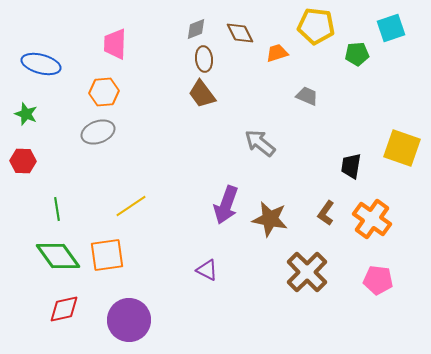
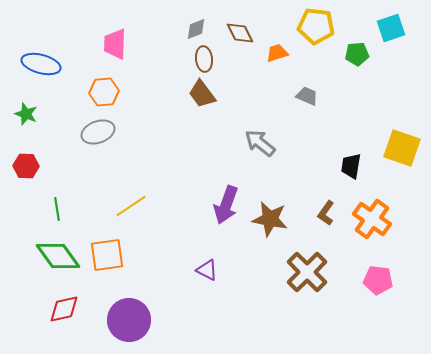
red hexagon: moved 3 px right, 5 px down
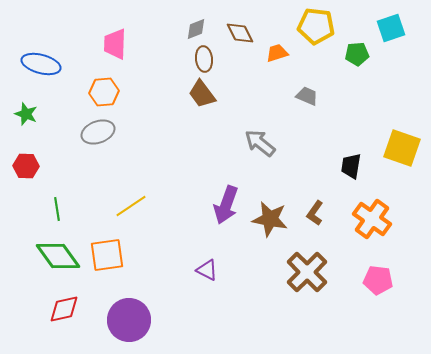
brown L-shape: moved 11 px left
